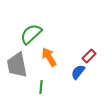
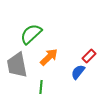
orange arrow: rotated 78 degrees clockwise
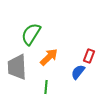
green semicircle: rotated 15 degrees counterclockwise
red rectangle: rotated 24 degrees counterclockwise
gray trapezoid: moved 2 px down; rotated 8 degrees clockwise
green line: moved 5 px right
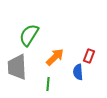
green semicircle: moved 2 px left, 1 px down
orange arrow: moved 6 px right
blue semicircle: rotated 42 degrees counterclockwise
green line: moved 2 px right, 3 px up
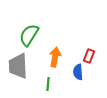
orange arrow: rotated 36 degrees counterclockwise
gray trapezoid: moved 1 px right, 1 px up
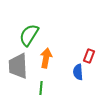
orange arrow: moved 9 px left, 1 px down
green line: moved 7 px left, 4 px down
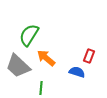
orange arrow: rotated 60 degrees counterclockwise
gray trapezoid: rotated 44 degrees counterclockwise
blue semicircle: moved 1 px left; rotated 112 degrees clockwise
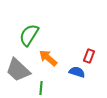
orange arrow: moved 2 px right
gray trapezoid: moved 4 px down
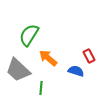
red rectangle: rotated 48 degrees counterclockwise
blue semicircle: moved 1 px left, 1 px up
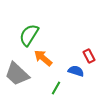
orange arrow: moved 5 px left
gray trapezoid: moved 1 px left, 4 px down
green line: moved 15 px right; rotated 24 degrees clockwise
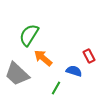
blue semicircle: moved 2 px left
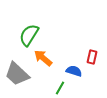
red rectangle: moved 3 px right, 1 px down; rotated 40 degrees clockwise
green line: moved 4 px right
